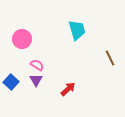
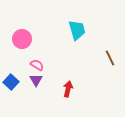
red arrow: rotated 35 degrees counterclockwise
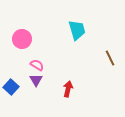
blue square: moved 5 px down
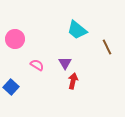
cyan trapezoid: rotated 145 degrees clockwise
pink circle: moved 7 px left
brown line: moved 3 px left, 11 px up
purple triangle: moved 29 px right, 17 px up
red arrow: moved 5 px right, 8 px up
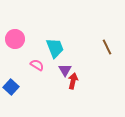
cyan trapezoid: moved 22 px left, 18 px down; rotated 150 degrees counterclockwise
purple triangle: moved 7 px down
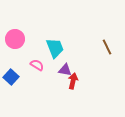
purple triangle: rotated 48 degrees counterclockwise
blue square: moved 10 px up
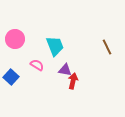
cyan trapezoid: moved 2 px up
